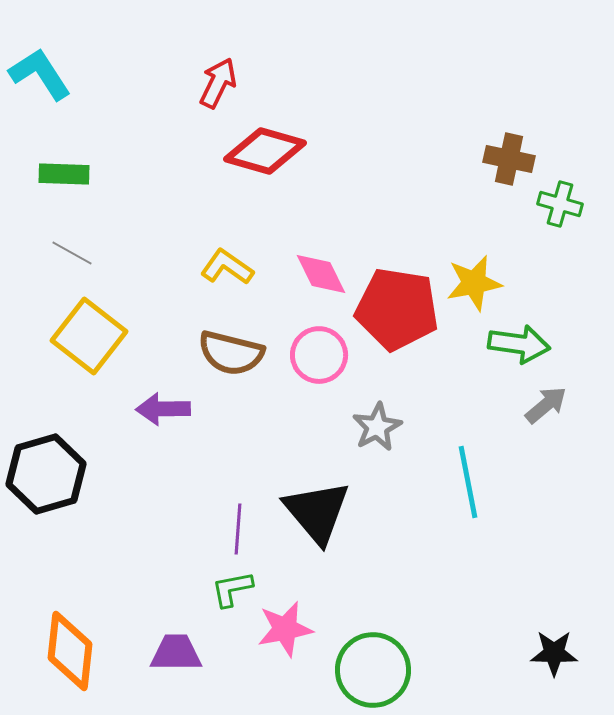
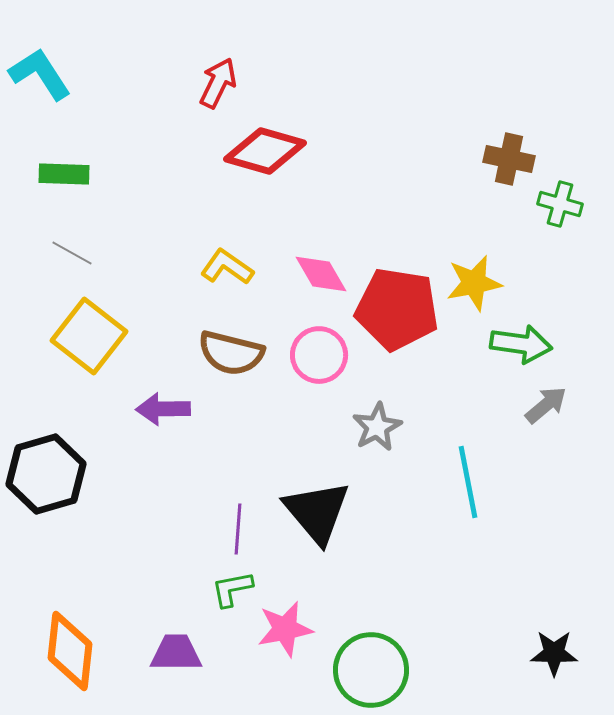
pink diamond: rotated 4 degrees counterclockwise
green arrow: moved 2 px right
green circle: moved 2 px left
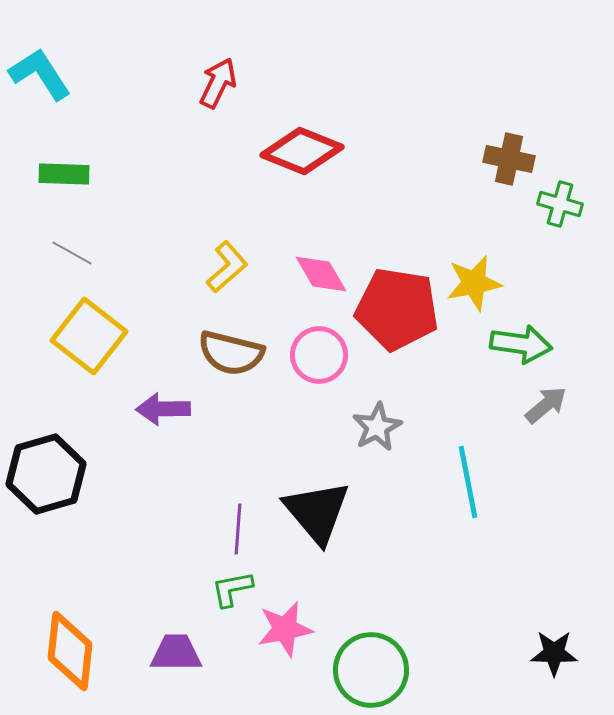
red diamond: moved 37 px right; rotated 6 degrees clockwise
yellow L-shape: rotated 104 degrees clockwise
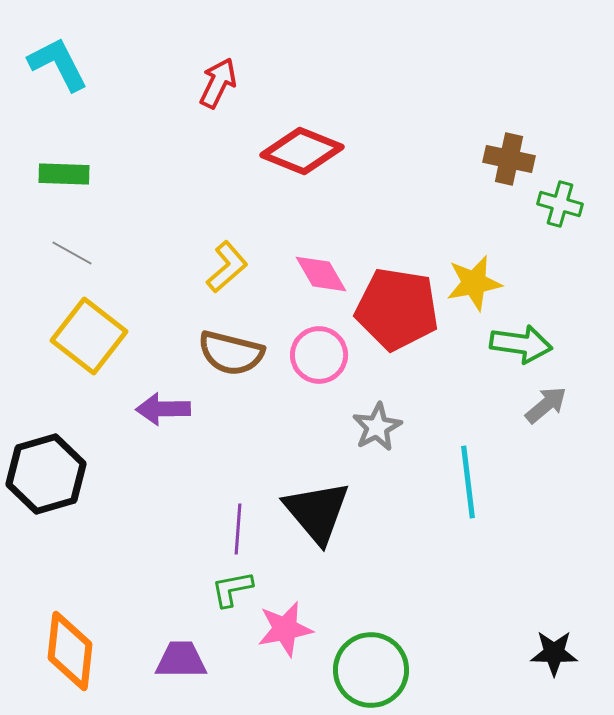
cyan L-shape: moved 18 px right, 10 px up; rotated 6 degrees clockwise
cyan line: rotated 4 degrees clockwise
purple trapezoid: moved 5 px right, 7 px down
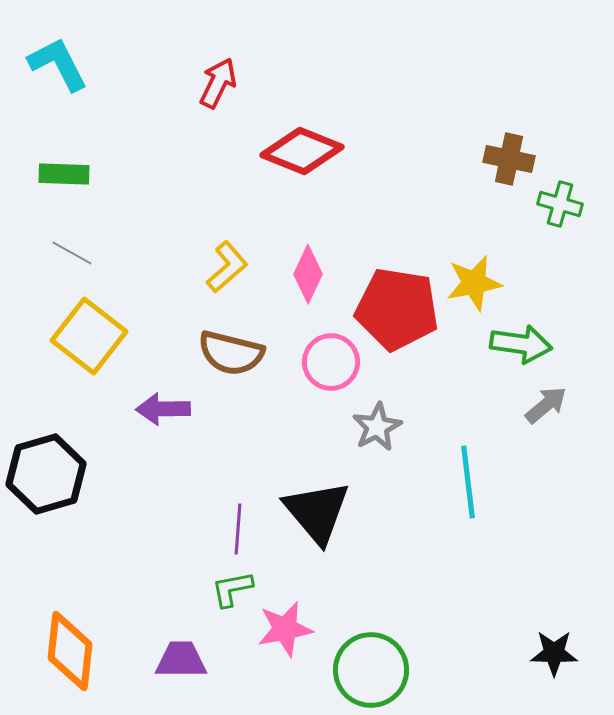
pink diamond: moved 13 px left; rotated 56 degrees clockwise
pink circle: moved 12 px right, 7 px down
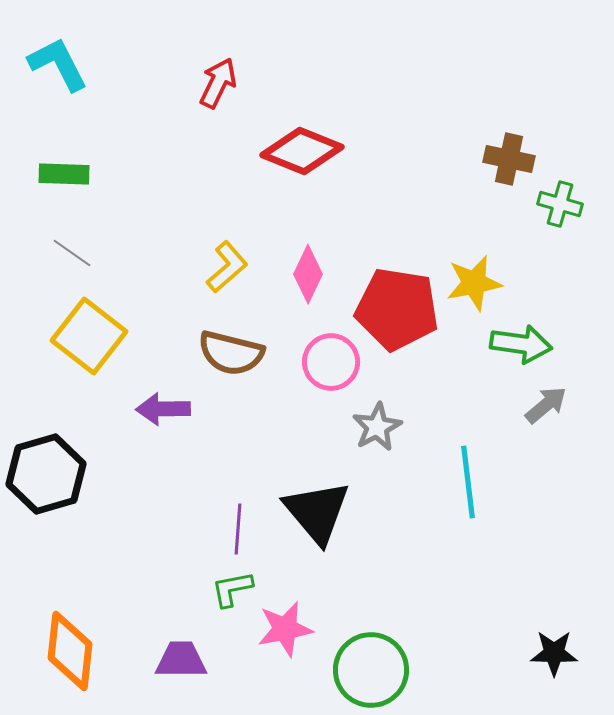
gray line: rotated 6 degrees clockwise
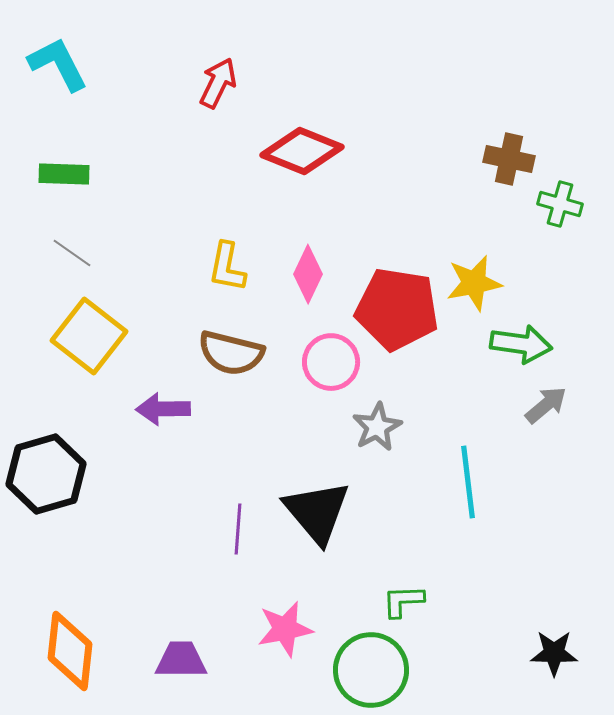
yellow L-shape: rotated 142 degrees clockwise
green L-shape: moved 171 px right, 12 px down; rotated 9 degrees clockwise
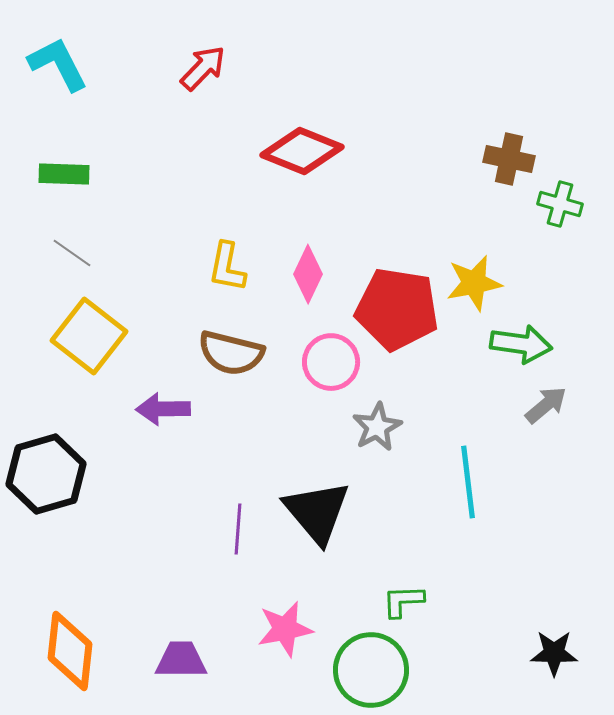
red arrow: moved 15 px left, 15 px up; rotated 18 degrees clockwise
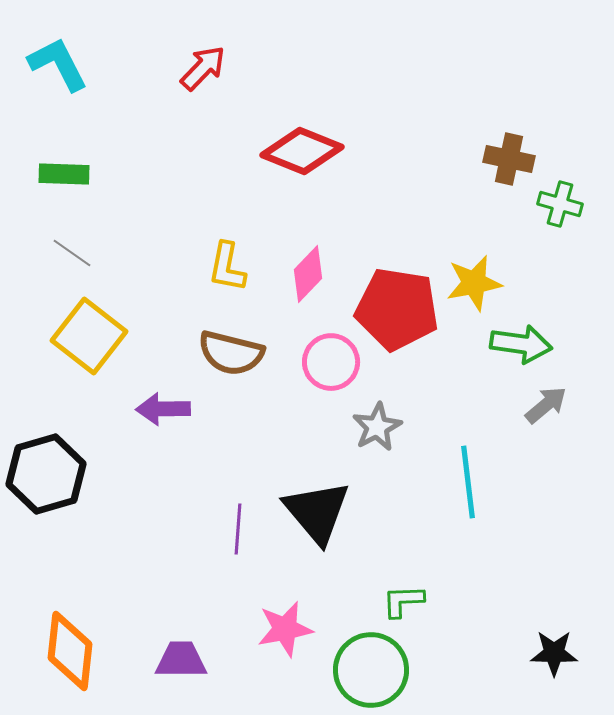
pink diamond: rotated 18 degrees clockwise
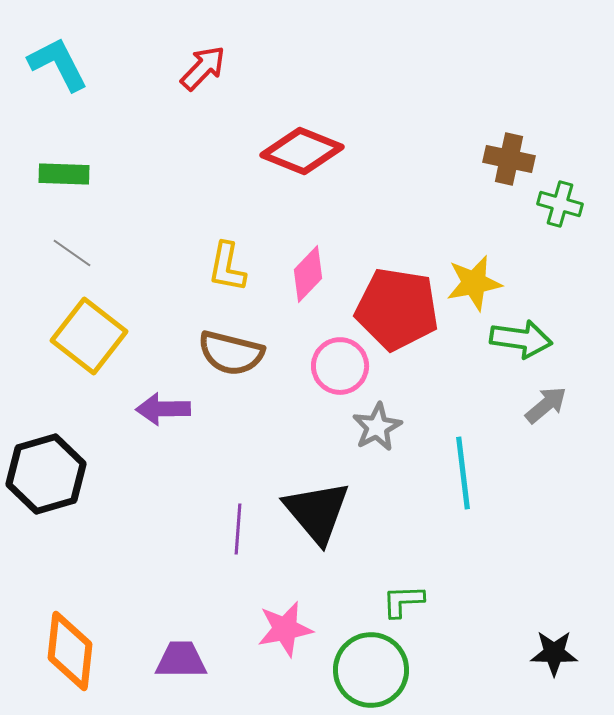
green arrow: moved 5 px up
pink circle: moved 9 px right, 4 px down
cyan line: moved 5 px left, 9 px up
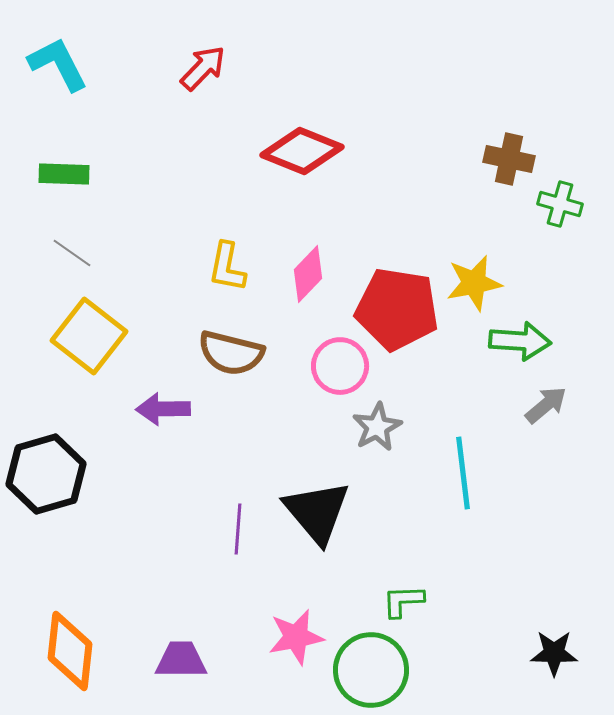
green arrow: moved 1 px left, 2 px down; rotated 4 degrees counterclockwise
pink star: moved 11 px right, 8 px down
